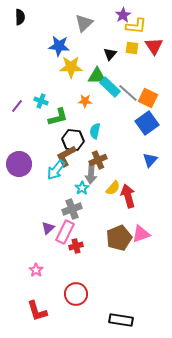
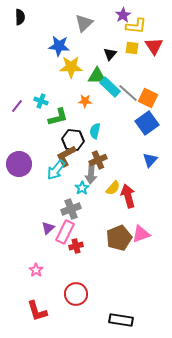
gray cross: moved 1 px left
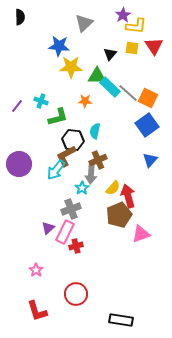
blue square: moved 2 px down
brown pentagon: moved 23 px up
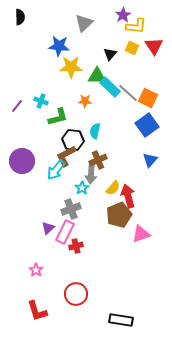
yellow square: rotated 16 degrees clockwise
purple circle: moved 3 px right, 3 px up
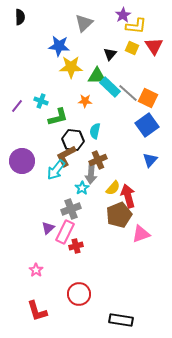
red circle: moved 3 px right
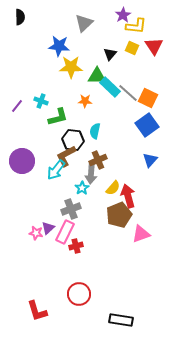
pink star: moved 37 px up; rotated 24 degrees counterclockwise
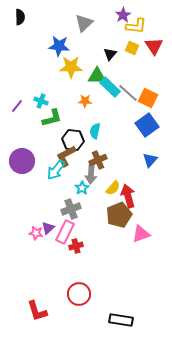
green L-shape: moved 6 px left, 1 px down
